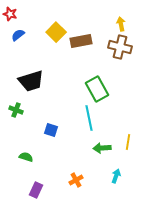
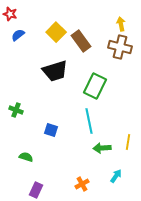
brown rectangle: rotated 65 degrees clockwise
black trapezoid: moved 24 px right, 10 px up
green rectangle: moved 2 px left, 3 px up; rotated 55 degrees clockwise
cyan line: moved 3 px down
cyan arrow: rotated 16 degrees clockwise
orange cross: moved 6 px right, 4 px down
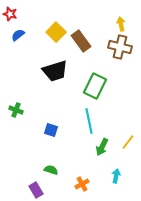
yellow line: rotated 28 degrees clockwise
green arrow: moved 1 px up; rotated 60 degrees counterclockwise
green semicircle: moved 25 px right, 13 px down
cyan arrow: rotated 24 degrees counterclockwise
purple rectangle: rotated 56 degrees counterclockwise
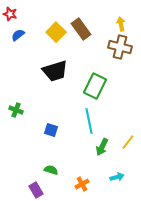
brown rectangle: moved 12 px up
cyan arrow: moved 1 px right, 1 px down; rotated 64 degrees clockwise
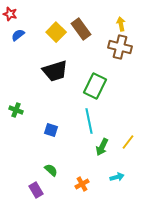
green semicircle: rotated 24 degrees clockwise
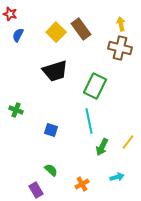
blue semicircle: rotated 24 degrees counterclockwise
brown cross: moved 1 px down
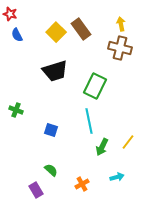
blue semicircle: moved 1 px left; rotated 56 degrees counterclockwise
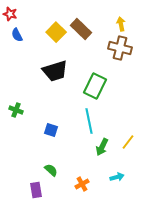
brown rectangle: rotated 10 degrees counterclockwise
purple rectangle: rotated 21 degrees clockwise
